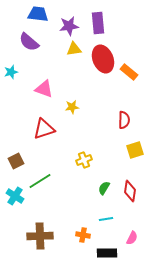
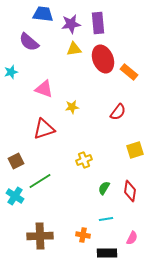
blue trapezoid: moved 5 px right
purple star: moved 2 px right, 2 px up
red semicircle: moved 6 px left, 8 px up; rotated 36 degrees clockwise
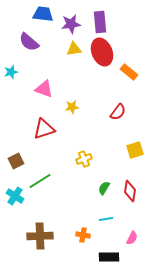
purple rectangle: moved 2 px right, 1 px up
red ellipse: moved 1 px left, 7 px up
yellow cross: moved 1 px up
black rectangle: moved 2 px right, 4 px down
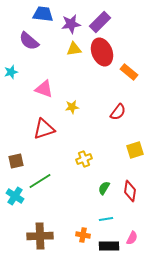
purple rectangle: rotated 50 degrees clockwise
purple semicircle: moved 1 px up
brown square: rotated 14 degrees clockwise
black rectangle: moved 11 px up
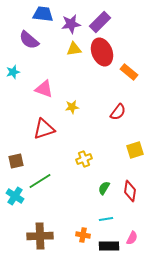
purple semicircle: moved 1 px up
cyan star: moved 2 px right
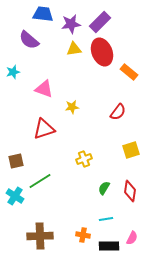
yellow square: moved 4 px left
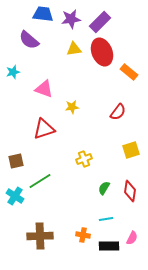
purple star: moved 5 px up
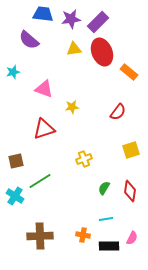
purple rectangle: moved 2 px left
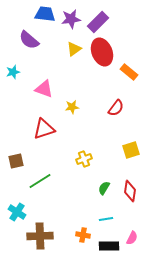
blue trapezoid: moved 2 px right
yellow triangle: rotated 28 degrees counterclockwise
red semicircle: moved 2 px left, 4 px up
cyan cross: moved 2 px right, 16 px down
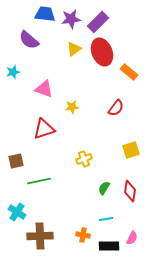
green line: moved 1 px left; rotated 20 degrees clockwise
